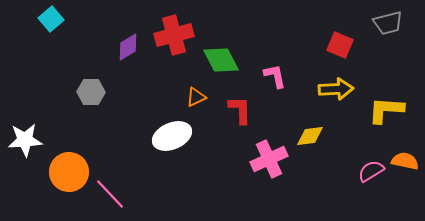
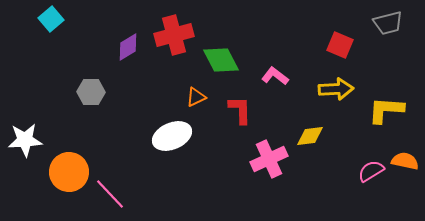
pink L-shape: rotated 40 degrees counterclockwise
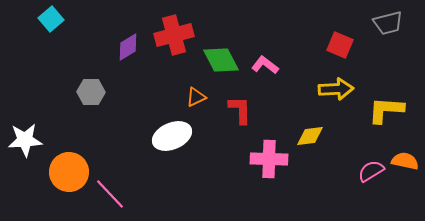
pink L-shape: moved 10 px left, 11 px up
pink cross: rotated 27 degrees clockwise
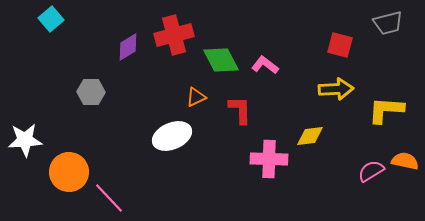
red square: rotated 8 degrees counterclockwise
pink line: moved 1 px left, 4 px down
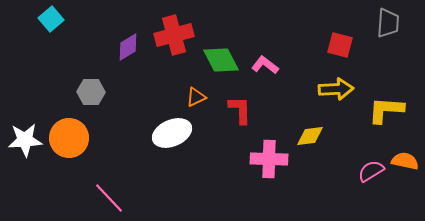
gray trapezoid: rotated 72 degrees counterclockwise
white ellipse: moved 3 px up
orange circle: moved 34 px up
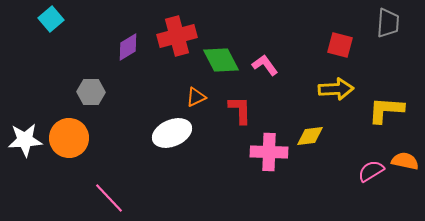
red cross: moved 3 px right, 1 px down
pink L-shape: rotated 16 degrees clockwise
pink cross: moved 7 px up
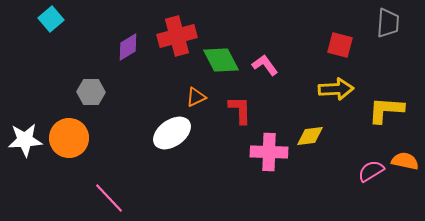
white ellipse: rotated 12 degrees counterclockwise
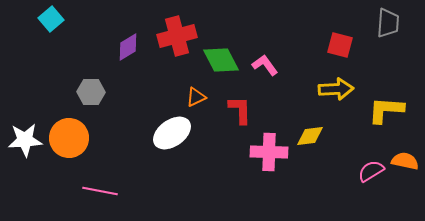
pink line: moved 9 px left, 7 px up; rotated 36 degrees counterclockwise
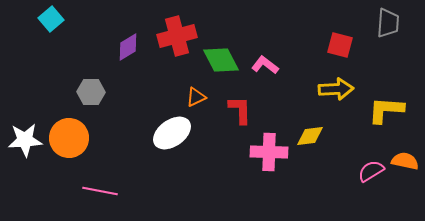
pink L-shape: rotated 16 degrees counterclockwise
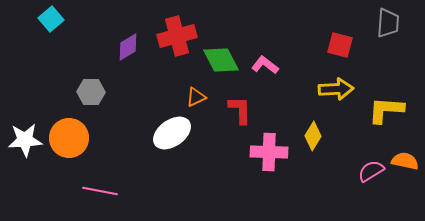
yellow diamond: moved 3 px right; rotated 52 degrees counterclockwise
